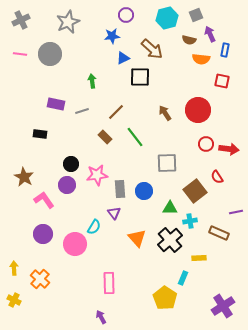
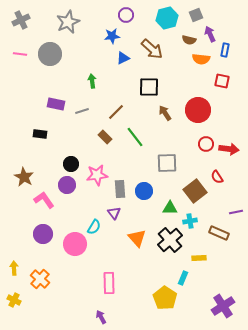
black square at (140, 77): moved 9 px right, 10 px down
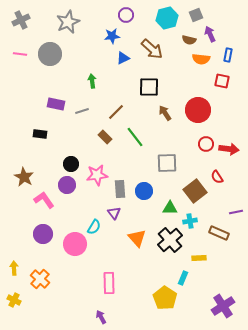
blue rectangle at (225, 50): moved 3 px right, 5 px down
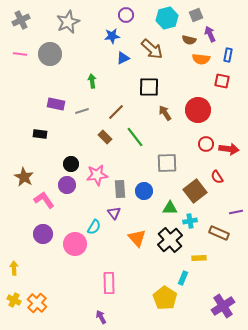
orange cross at (40, 279): moved 3 px left, 24 px down
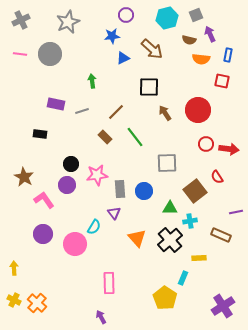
brown rectangle at (219, 233): moved 2 px right, 2 px down
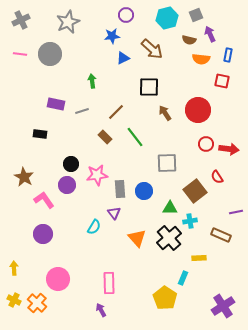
black cross at (170, 240): moved 1 px left, 2 px up
pink circle at (75, 244): moved 17 px left, 35 px down
purple arrow at (101, 317): moved 7 px up
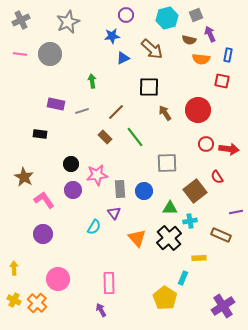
purple circle at (67, 185): moved 6 px right, 5 px down
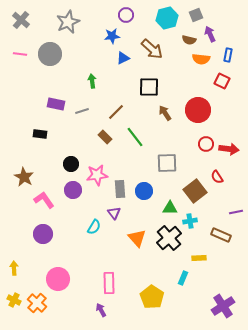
gray cross at (21, 20): rotated 24 degrees counterclockwise
red square at (222, 81): rotated 14 degrees clockwise
yellow pentagon at (165, 298): moved 13 px left, 1 px up
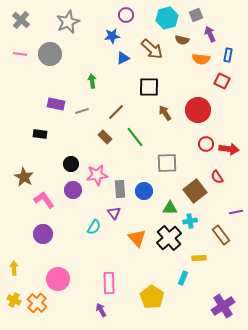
brown semicircle at (189, 40): moved 7 px left
brown rectangle at (221, 235): rotated 30 degrees clockwise
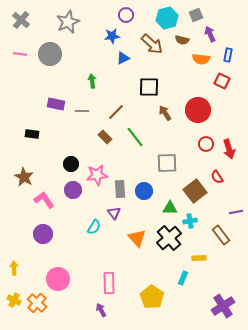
brown arrow at (152, 49): moved 5 px up
gray line at (82, 111): rotated 16 degrees clockwise
black rectangle at (40, 134): moved 8 px left
red arrow at (229, 149): rotated 66 degrees clockwise
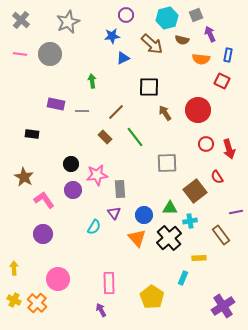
blue circle at (144, 191): moved 24 px down
